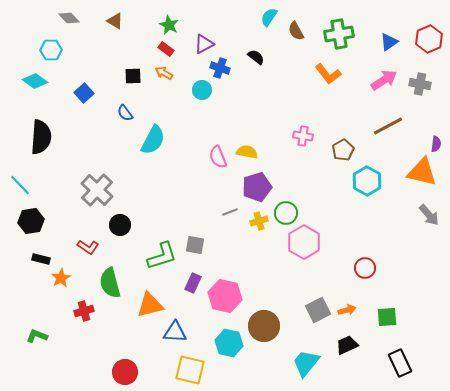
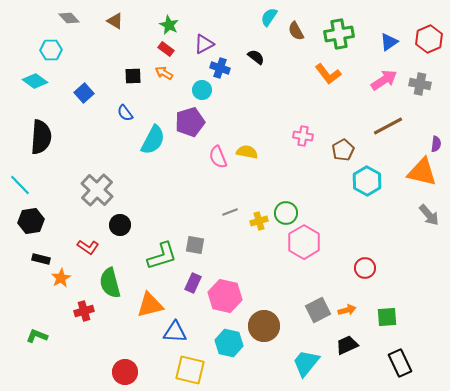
purple pentagon at (257, 187): moved 67 px left, 65 px up
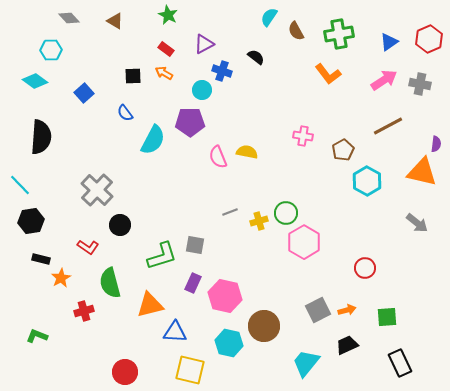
green star at (169, 25): moved 1 px left, 10 px up
blue cross at (220, 68): moved 2 px right, 3 px down
purple pentagon at (190, 122): rotated 16 degrees clockwise
gray arrow at (429, 215): moved 12 px left, 8 px down; rotated 10 degrees counterclockwise
